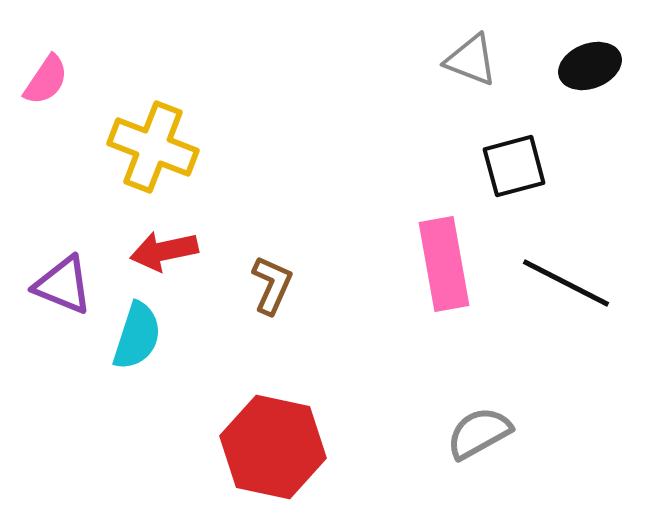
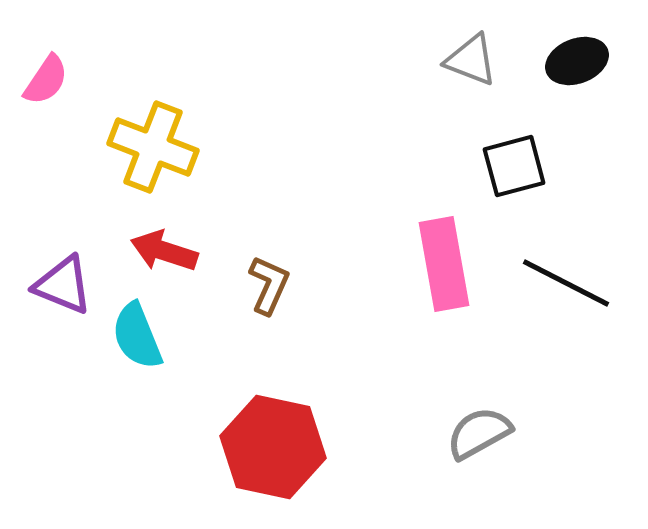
black ellipse: moved 13 px left, 5 px up
red arrow: rotated 30 degrees clockwise
brown L-shape: moved 3 px left
cyan semicircle: rotated 140 degrees clockwise
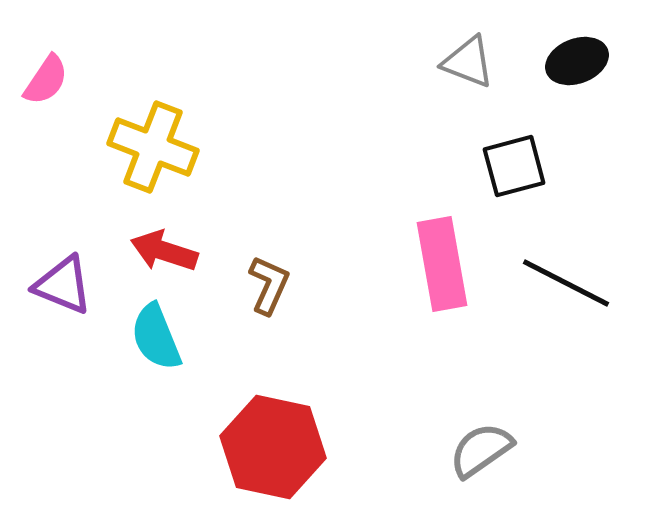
gray triangle: moved 3 px left, 2 px down
pink rectangle: moved 2 px left
cyan semicircle: moved 19 px right, 1 px down
gray semicircle: moved 2 px right, 17 px down; rotated 6 degrees counterclockwise
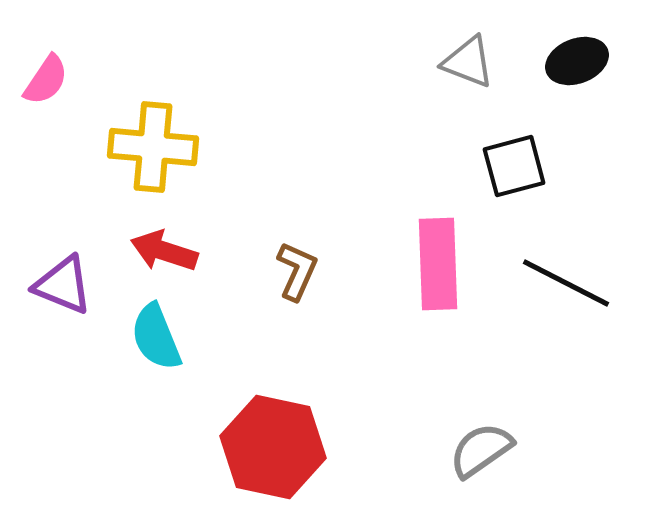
yellow cross: rotated 16 degrees counterclockwise
pink rectangle: moved 4 px left; rotated 8 degrees clockwise
brown L-shape: moved 28 px right, 14 px up
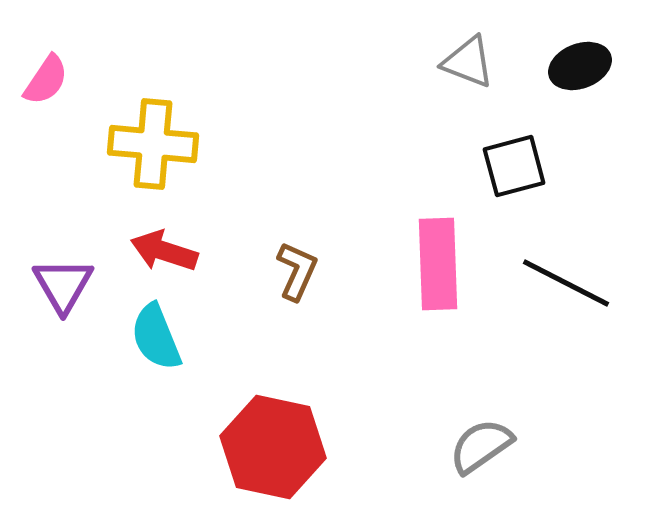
black ellipse: moved 3 px right, 5 px down
yellow cross: moved 3 px up
purple triangle: rotated 38 degrees clockwise
gray semicircle: moved 4 px up
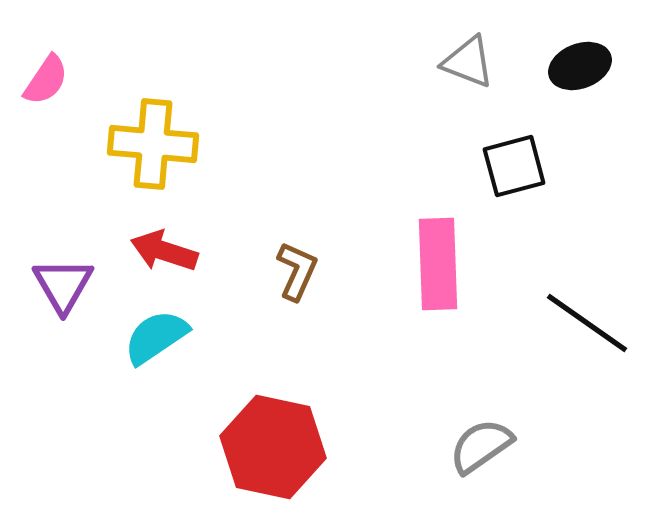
black line: moved 21 px right, 40 px down; rotated 8 degrees clockwise
cyan semicircle: rotated 78 degrees clockwise
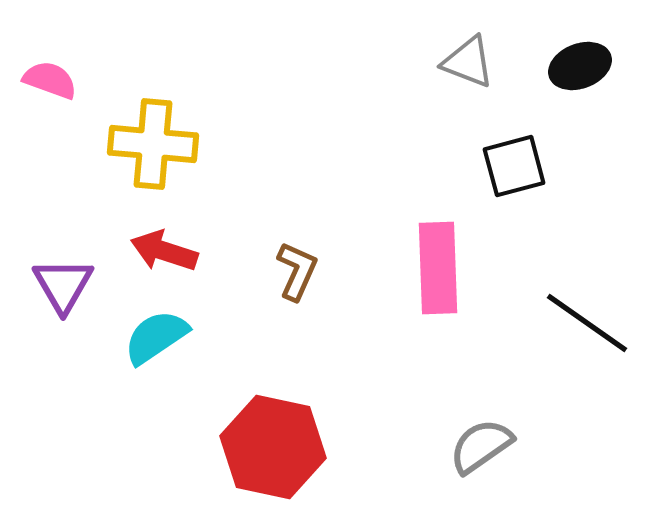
pink semicircle: moved 4 px right; rotated 104 degrees counterclockwise
pink rectangle: moved 4 px down
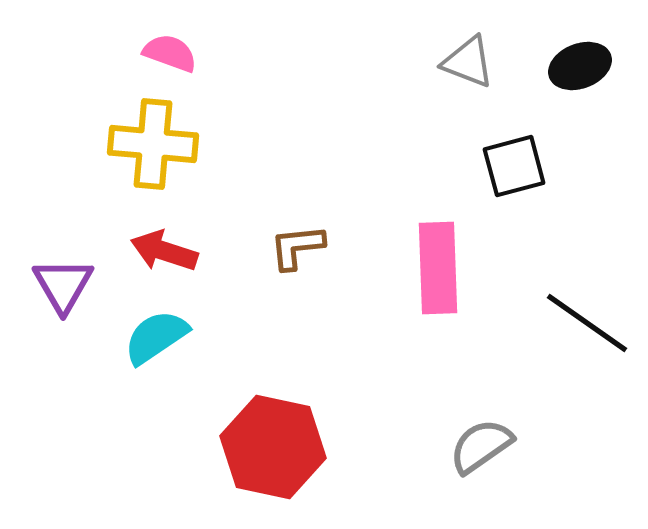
pink semicircle: moved 120 px right, 27 px up
brown L-shape: moved 24 px up; rotated 120 degrees counterclockwise
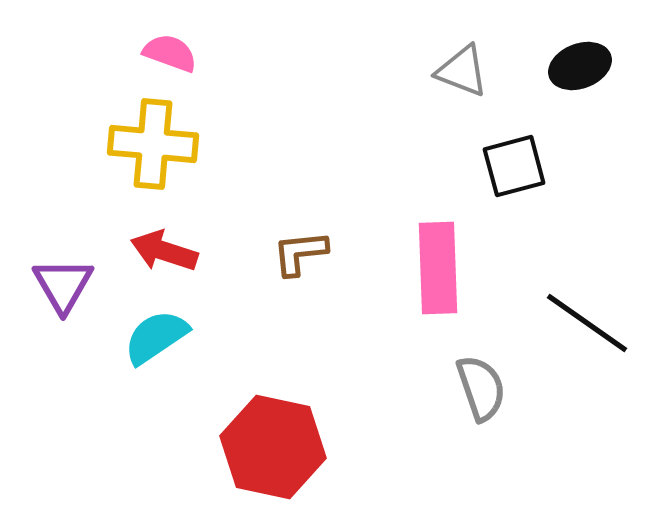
gray triangle: moved 6 px left, 9 px down
brown L-shape: moved 3 px right, 6 px down
gray semicircle: moved 58 px up; rotated 106 degrees clockwise
